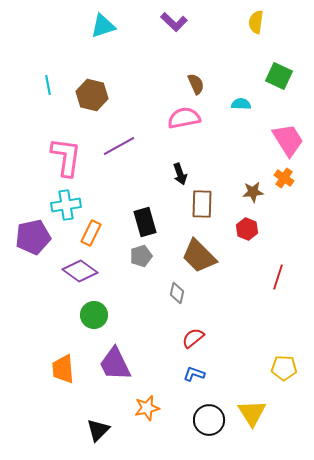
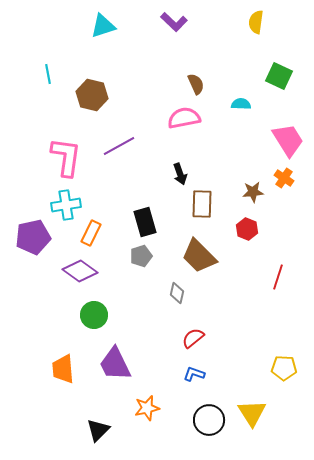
cyan line: moved 11 px up
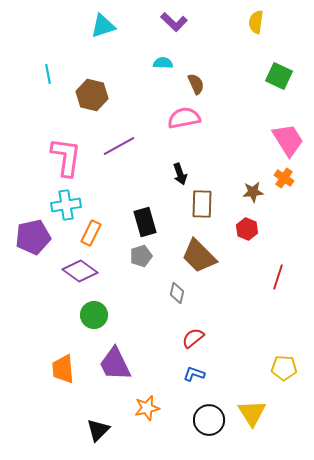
cyan semicircle: moved 78 px left, 41 px up
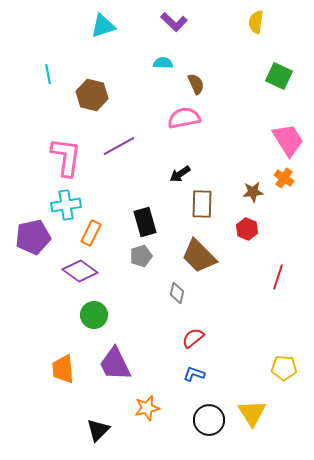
black arrow: rotated 75 degrees clockwise
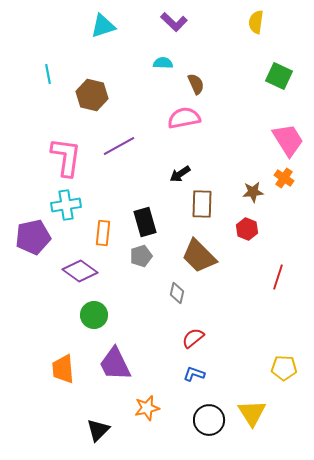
orange rectangle: moved 12 px right; rotated 20 degrees counterclockwise
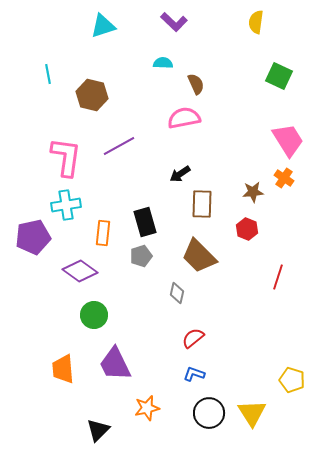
yellow pentagon: moved 8 px right, 12 px down; rotated 15 degrees clockwise
black circle: moved 7 px up
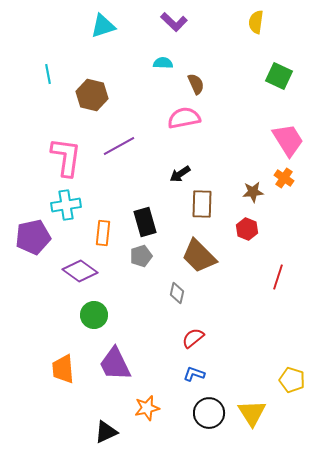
black triangle: moved 8 px right, 2 px down; rotated 20 degrees clockwise
